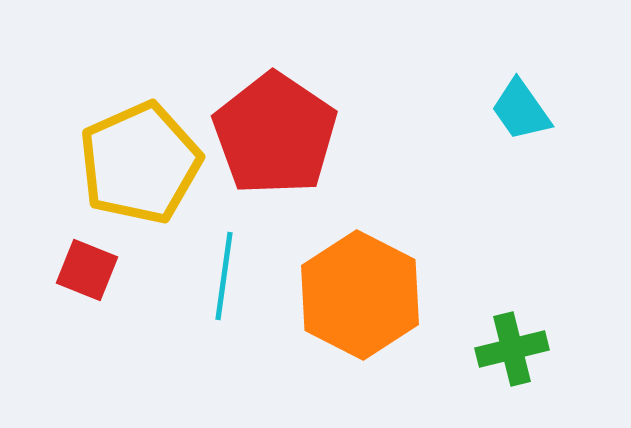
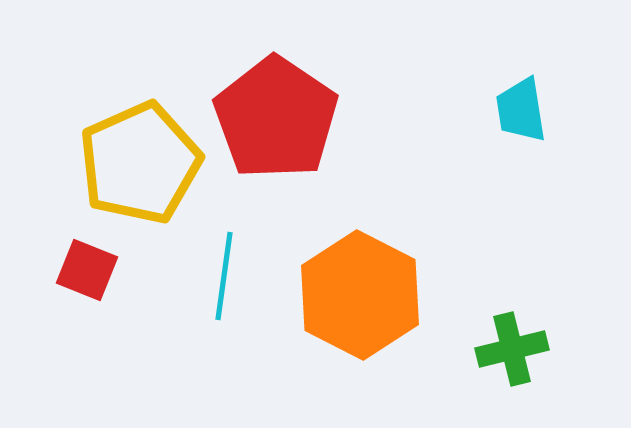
cyan trapezoid: rotated 26 degrees clockwise
red pentagon: moved 1 px right, 16 px up
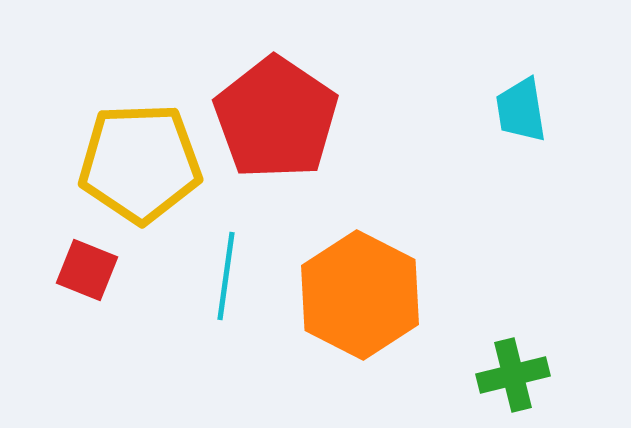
yellow pentagon: rotated 22 degrees clockwise
cyan line: moved 2 px right
green cross: moved 1 px right, 26 px down
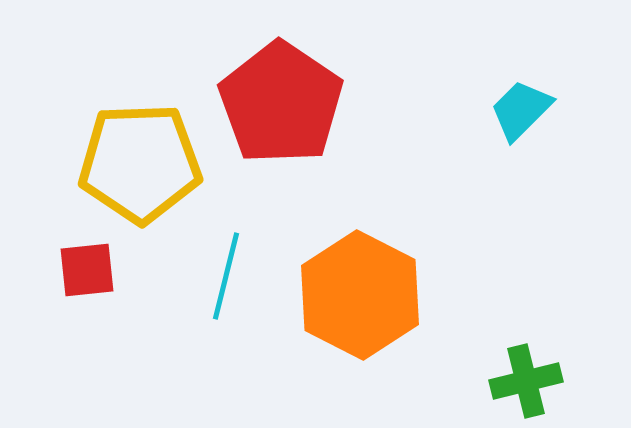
cyan trapezoid: rotated 54 degrees clockwise
red pentagon: moved 5 px right, 15 px up
red square: rotated 28 degrees counterclockwise
cyan line: rotated 6 degrees clockwise
green cross: moved 13 px right, 6 px down
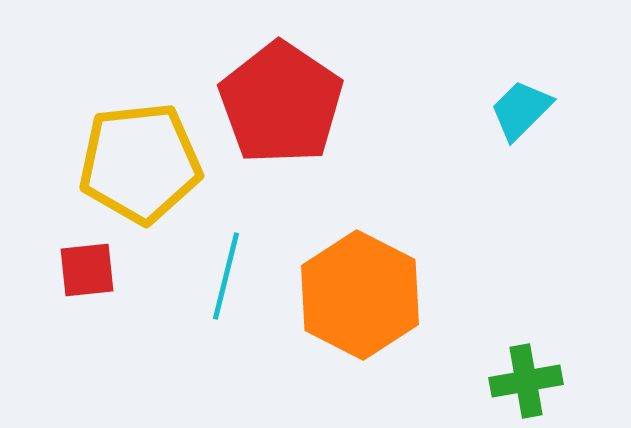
yellow pentagon: rotated 4 degrees counterclockwise
green cross: rotated 4 degrees clockwise
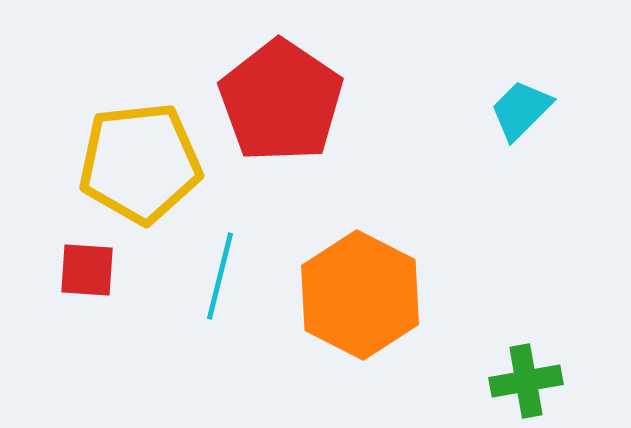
red pentagon: moved 2 px up
red square: rotated 10 degrees clockwise
cyan line: moved 6 px left
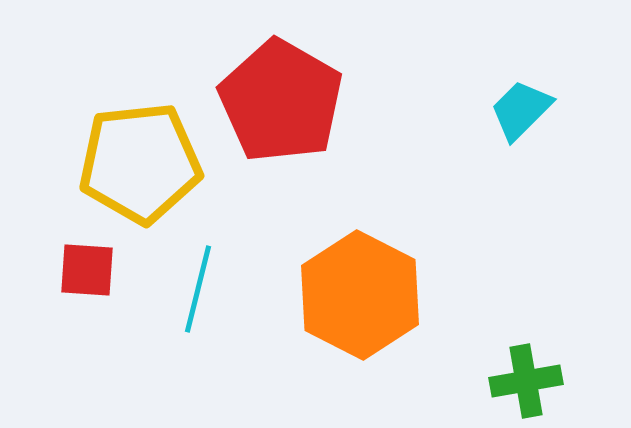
red pentagon: rotated 4 degrees counterclockwise
cyan line: moved 22 px left, 13 px down
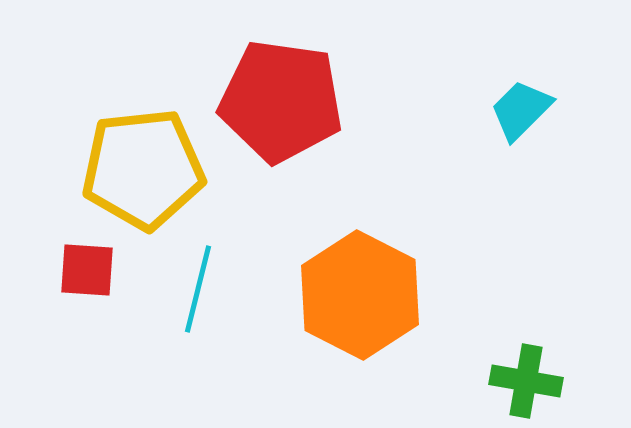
red pentagon: rotated 22 degrees counterclockwise
yellow pentagon: moved 3 px right, 6 px down
green cross: rotated 20 degrees clockwise
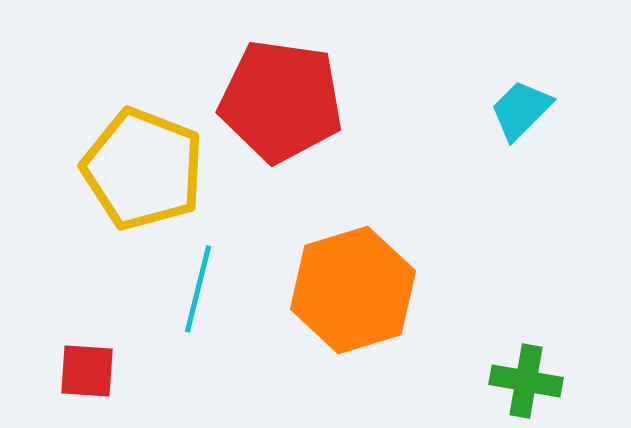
yellow pentagon: rotated 27 degrees clockwise
red square: moved 101 px down
orange hexagon: moved 7 px left, 5 px up; rotated 16 degrees clockwise
